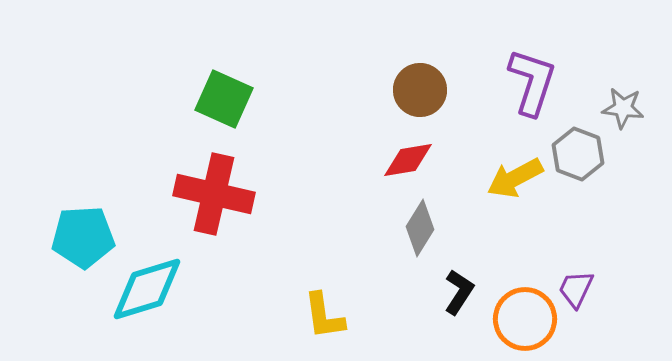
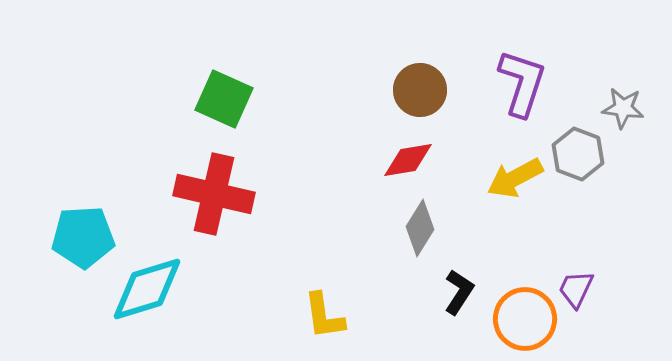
purple L-shape: moved 10 px left, 1 px down
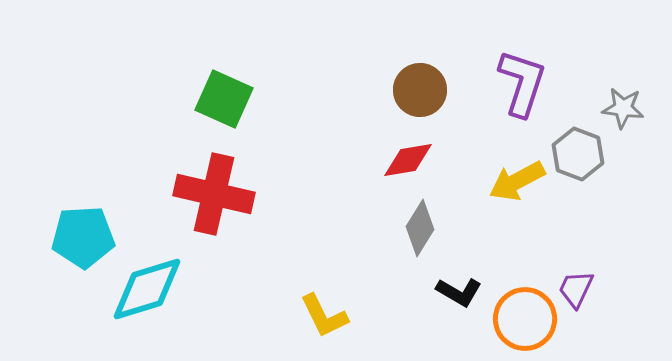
yellow arrow: moved 2 px right, 3 px down
black L-shape: rotated 87 degrees clockwise
yellow L-shape: rotated 18 degrees counterclockwise
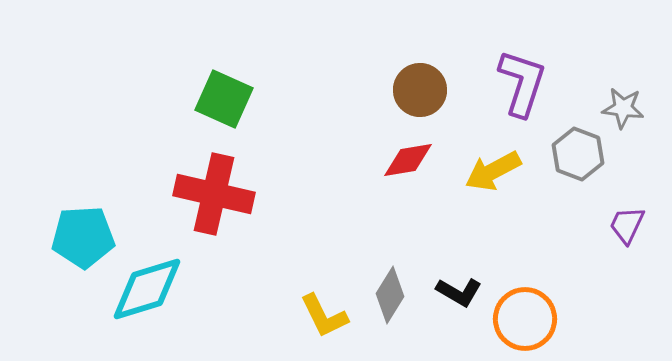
yellow arrow: moved 24 px left, 10 px up
gray diamond: moved 30 px left, 67 px down
purple trapezoid: moved 51 px right, 64 px up
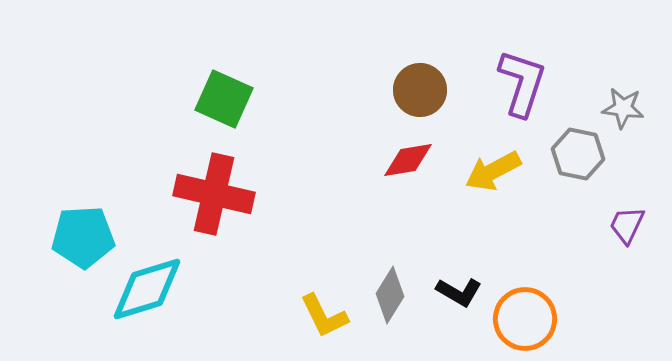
gray hexagon: rotated 9 degrees counterclockwise
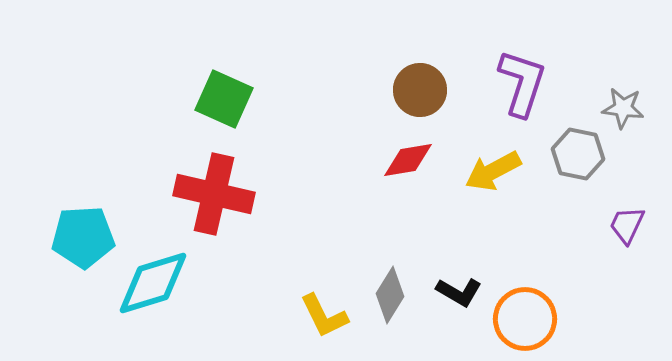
cyan diamond: moved 6 px right, 6 px up
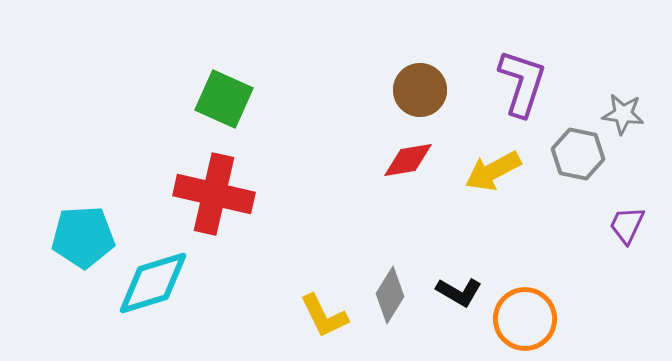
gray star: moved 6 px down
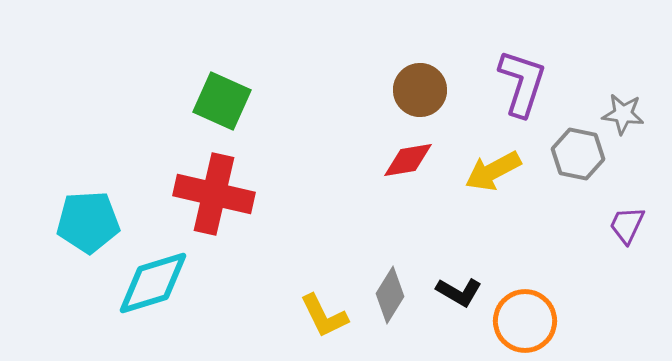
green square: moved 2 px left, 2 px down
cyan pentagon: moved 5 px right, 15 px up
orange circle: moved 2 px down
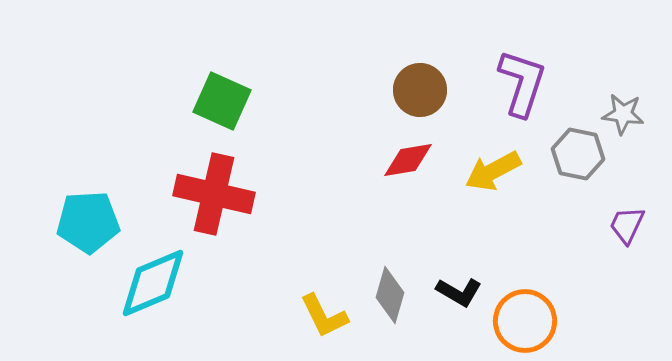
cyan diamond: rotated 6 degrees counterclockwise
gray diamond: rotated 16 degrees counterclockwise
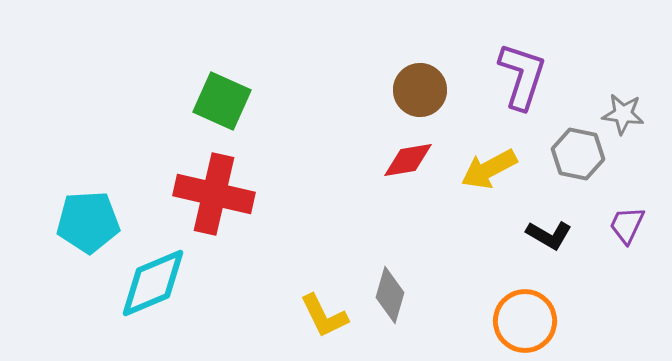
purple L-shape: moved 7 px up
yellow arrow: moved 4 px left, 2 px up
black L-shape: moved 90 px right, 57 px up
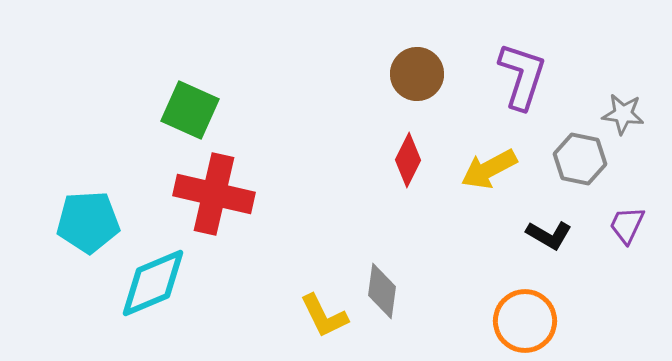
brown circle: moved 3 px left, 16 px up
green square: moved 32 px left, 9 px down
gray hexagon: moved 2 px right, 5 px down
red diamond: rotated 54 degrees counterclockwise
gray diamond: moved 8 px left, 4 px up; rotated 8 degrees counterclockwise
